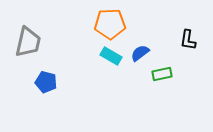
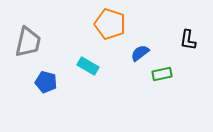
orange pentagon: rotated 20 degrees clockwise
cyan rectangle: moved 23 px left, 10 px down
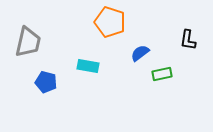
orange pentagon: moved 2 px up
cyan rectangle: rotated 20 degrees counterclockwise
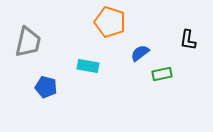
blue pentagon: moved 5 px down
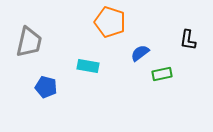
gray trapezoid: moved 1 px right
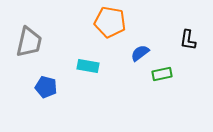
orange pentagon: rotated 8 degrees counterclockwise
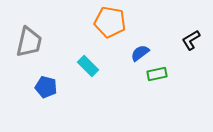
black L-shape: moved 3 px right; rotated 50 degrees clockwise
cyan rectangle: rotated 35 degrees clockwise
green rectangle: moved 5 px left
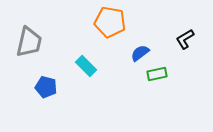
black L-shape: moved 6 px left, 1 px up
cyan rectangle: moved 2 px left
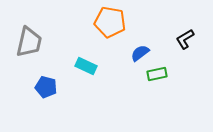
cyan rectangle: rotated 20 degrees counterclockwise
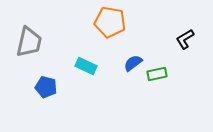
blue semicircle: moved 7 px left, 10 px down
